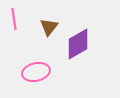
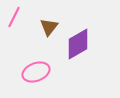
pink line: moved 2 px up; rotated 35 degrees clockwise
pink ellipse: rotated 8 degrees counterclockwise
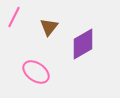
purple diamond: moved 5 px right
pink ellipse: rotated 56 degrees clockwise
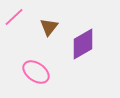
pink line: rotated 20 degrees clockwise
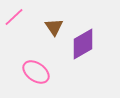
brown triangle: moved 5 px right; rotated 12 degrees counterclockwise
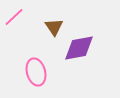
purple diamond: moved 4 px left, 4 px down; rotated 20 degrees clockwise
pink ellipse: rotated 40 degrees clockwise
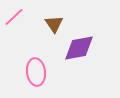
brown triangle: moved 3 px up
pink ellipse: rotated 8 degrees clockwise
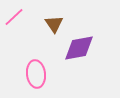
pink ellipse: moved 2 px down
